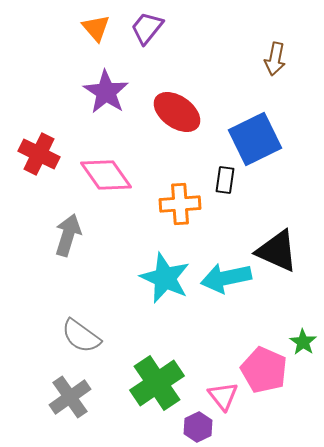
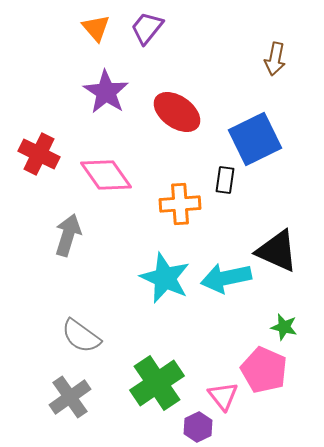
green star: moved 19 px left, 15 px up; rotated 20 degrees counterclockwise
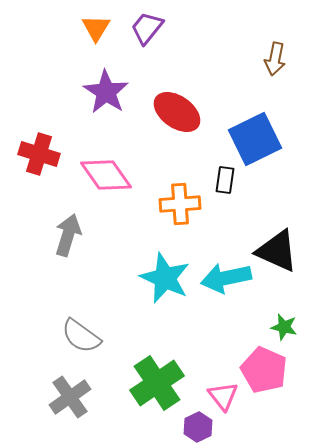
orange triangle: rotated 12 degrees clockwise
red cross: rotated 9 degrees counterclockwise
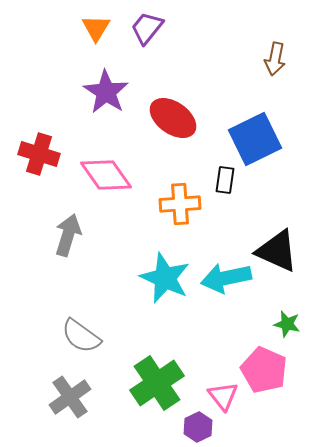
red ellipse: moved 4 px left, 6 px down
green star: moved 3 px right, 3 px up
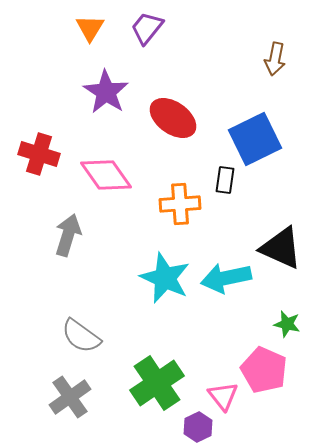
orange triangle: moved 6 px left
black triangle: moved 4 px right, 3 px up
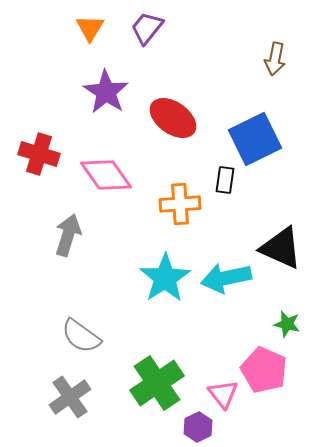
cyan star: rotated 15 degrees clockwise
pink triangle: moved 2 px up
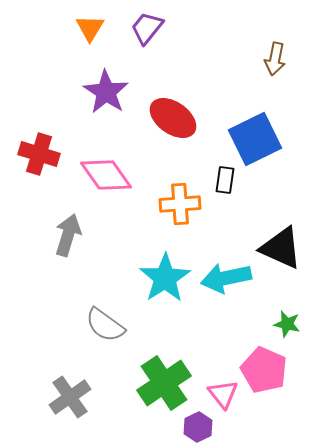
gray semicircle: moved 24 px right, 11 px up
green cross: moved 7 px right
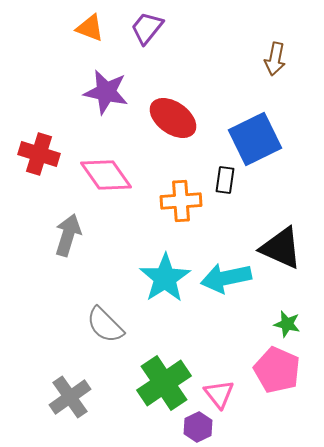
orange triangle: rotated 40 degrees counterclockwise
purple star: rotated 21 degrees counterclockwise
orange cross: moved 1 px right, 3 px up
gray semicircle: rotated 9 degrees clockwise
pink pentagon: moved 13 px right
pink triangle: moved 4 px left
